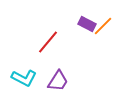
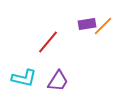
purple rectangle: rotated 36 degrees counterclockwise
cyan L-shape: rotated 15 degrees counterclockwise
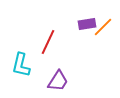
orange line: moved 1 px down
red line: rotated 15 degrees counterclockwise
cyan L-shape: moved 3 px left, 13 px up; rotated 90 degrees clockwise
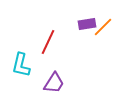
purple trapezoid: moved 4 px left, 2 px down
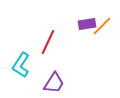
orange line: moved 1 px left, 1 px up
cyan L-shape: rotated 20 degrees clockwise
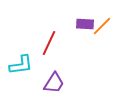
purple rectangle: moved 2 px left; rotated 12 degrees clockwise
red line: moved 1 px right, 1 px down
cyan L-shape: rotated 130 degrees counterclockwise
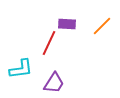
purple rectangle: moved 18 px left
cyan L-shape: moved 4 px down
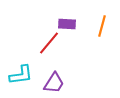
orange line: rotated 30 degrees counterclockwise
red line: rotated 15 degrees clockwise
cyan L-shape: moved 6 px down
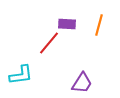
orange line: moved 3 px left, 1 px up
purple trapezoid: moved 28 px right
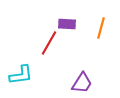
orange line: moved 2 px right, 3 px down
red line: rotated 10 degrees counterclockwise
